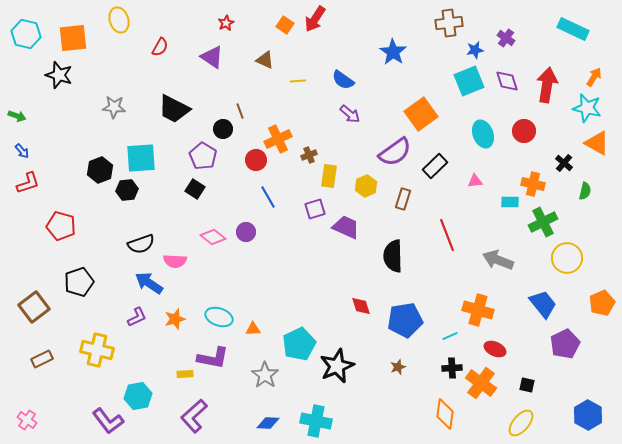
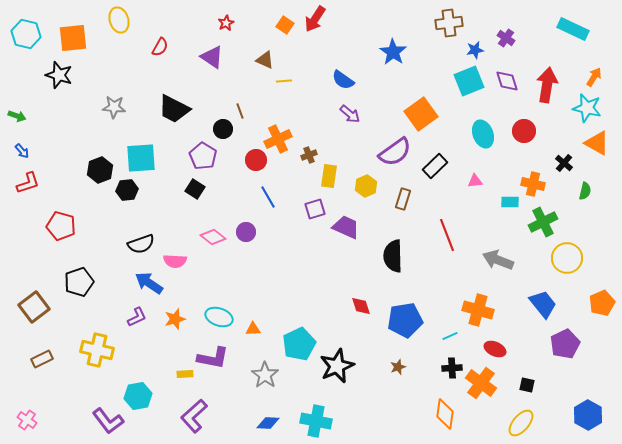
yellow line at (298, 81): moved 14 px left
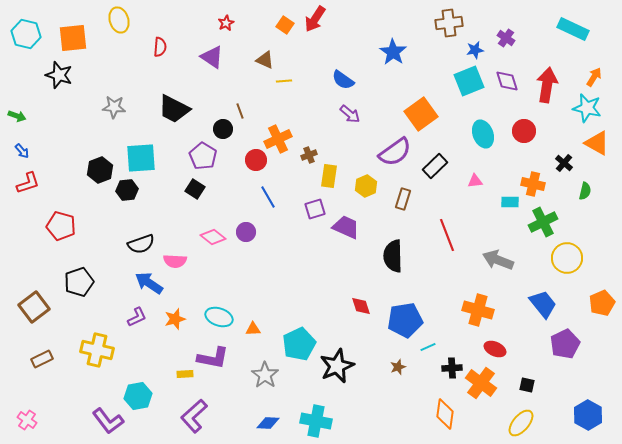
red semicircle at (160, 47): rotated 24 degrees counterclockwise
cyan line at (450, 336): moved 22 px left, 11 px down
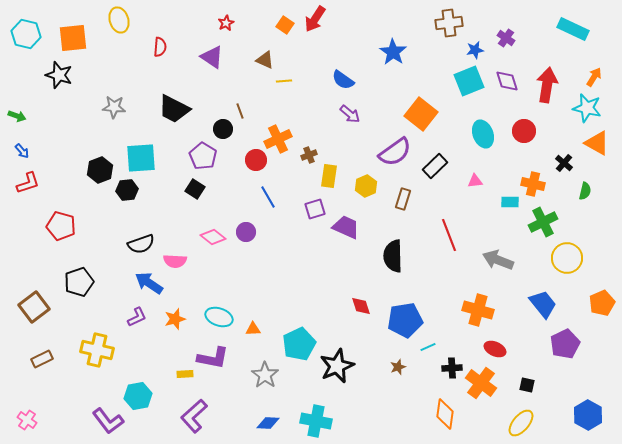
orange square at (421, 114): rotated 16 degrees counterclockwise
red line at (447, 235): moved 2 px right
